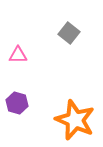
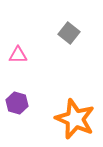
orange star: moved 1 px up
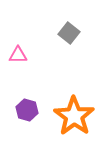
purple hexagon: moved 10 px right, 7 px down
orange star: moved 1 px left, 3 px up; rotated 12 degrees clockwise
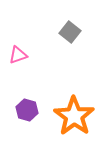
gray square: moved 1 px right, 1 px up
pink triangle: rotated 18 degrees counterclockwise
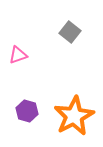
purple hexagon: moved 1 px down
orange star: rotated 9 degrees clockwise
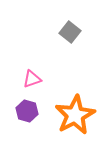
pink triangle: moved 14 px right, 24 px down
orange star: moved 1 px right, 1 px up
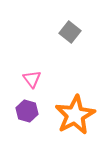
pink triangle: rotated 48 degrees counterclockwise
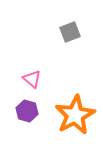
gray square: rotated 30 degrees clockwise
pink triangle: rotated 12 degrees counterclockwise
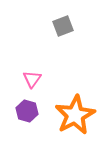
gray square: moved 7 px left, 6 px up
pink triangle: rotated 24 degrees clockwise
